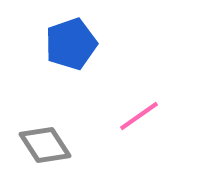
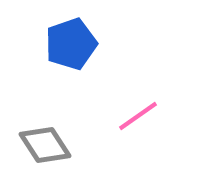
pink line: moved 1 px left
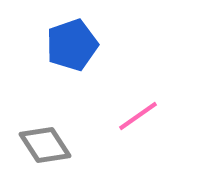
blue pentagon: moved 1 px right, 1 px down
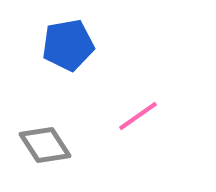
blue pentagon: moved 4 px left; rotated 9 degrees clockwise
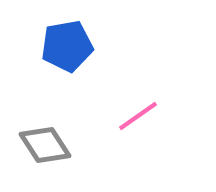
blue pentagon: moved 1 px left, 1 px down
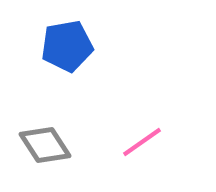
pink line: moved 4 px right, 26 px down
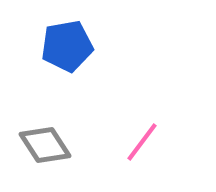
pink line: rotated 18 degrees counterclockwise
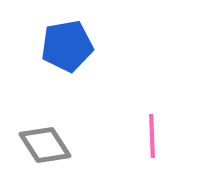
pink line: moved 10 px right, 6 px up; rotated 39 degrees counterclockwise
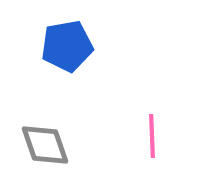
gray diamond: rotated 14 degrees clockwise
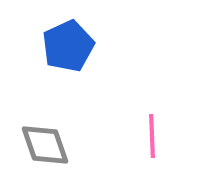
blue pentagon: moved 1 px right; rotated 15 degrees counterclockwise
